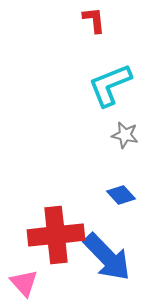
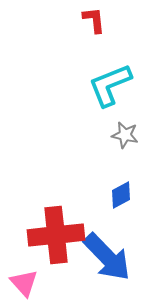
blue diamond: rotated 76 degrees counterclockwise
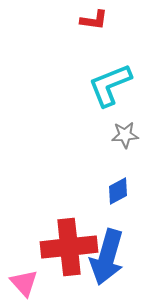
red L-shape: rotated 104 degrees clockwise
gray star: rotated 16 degrees counterclockwise
blue diamond: moved 3 px left, 4 px up
red cross: moved 13 px right, 12 px down
blue arrow: rotated 60 degrees clockwise
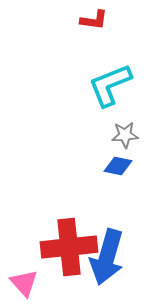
blue diamond: moved 25 px up; rotated 40 degrees clockwise
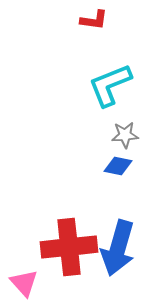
blue arrow: moved 11 px right, 9 px up
